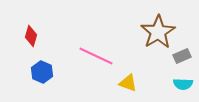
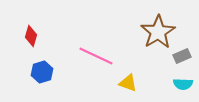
blue hexagon: rotated 20 degrees clockwise
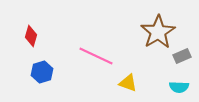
cyan semicircle: moved 4 px left, 3 px down
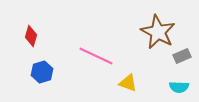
brown star: rotated 12 degrees counterclockwise
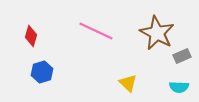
brown star: moved 1 px left, 1 px down
pink line: moved 25 px up
yellow triangle: rotated 24 degrees clockwise
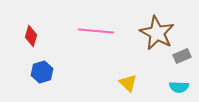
pink line: rotated 20 degrees counterclockwise
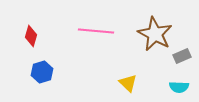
brown star: moved 2 px left, 1 px down
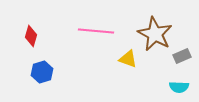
yellow triangle: moved 24 px up; rotated 24 degrees counterclockwise
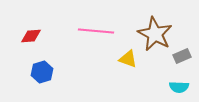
red diamond: rotated 70 degrees clockwise
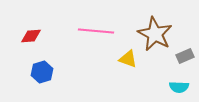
gray rectangle: moved 3 px right
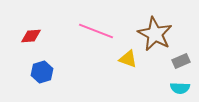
pink line: rotated 16 degrees clockwise
gray rectangle: moved 4 px left, 5 px down
cyan semicircle: moved 1 px right, 1 px down
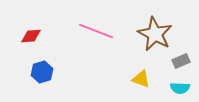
yellow triangle: moved 13 px right, 20 px down
